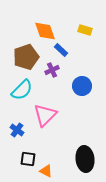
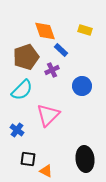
pink triangle: moved 3 px right
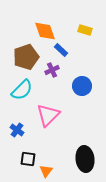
orange triangle: rotated 40 degrees clockwise
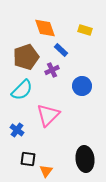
orange diamond: moved 3 px up
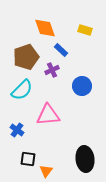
pink triangle: rotated 40 degrees clockwise
